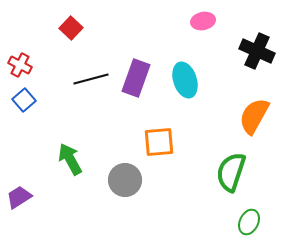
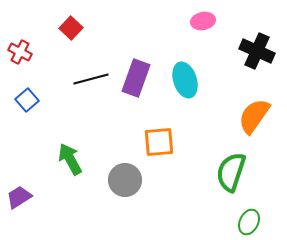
red cross: moved 13 px up
blue square: moved 3 px right
orange semicircle: rotated 6 degrees clockwise
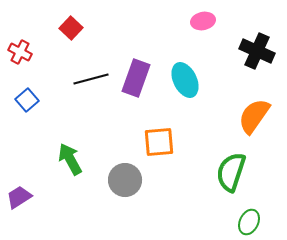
cyan ellipse: rotated 8 degrees counterclockwise
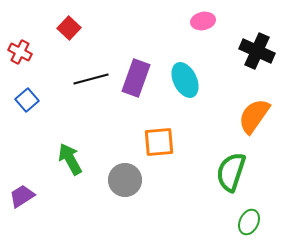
red square: moved 2 px left
purple trapezoid: moved 3 px right, 1 px up
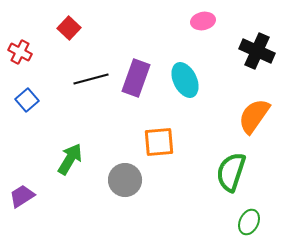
green arrow: rotated 60 degrees clockwise
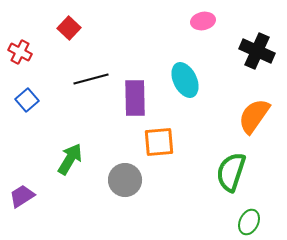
purple rectangle: moved 1 px left, 20 px down; rotated 21 degrees counterclockwise
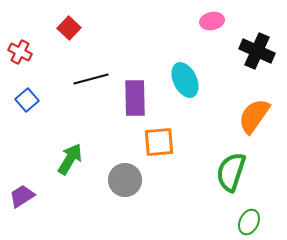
pink ellipse: moved 9 px right
